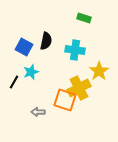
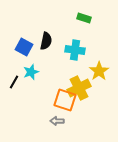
gray arrow: moved 19 px right, 9 px down
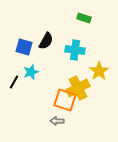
black semicircle: rotated 18 degrees clockwise
blue square: rotated 12 degrees counterclockwise
yellow cross: moved 1 px left
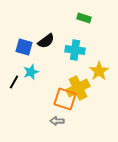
black semicircle: rotated 24 degrees clockwise
orange square: moved 1 px up
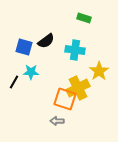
cyan star: rotated 21 degrees clockwise
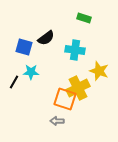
black semicircle: moved 3 px up
yellow star: rotated 18 degrees counterclockwise
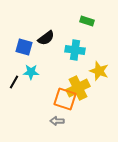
green rectangle: moved 3 px right, 3 px down
